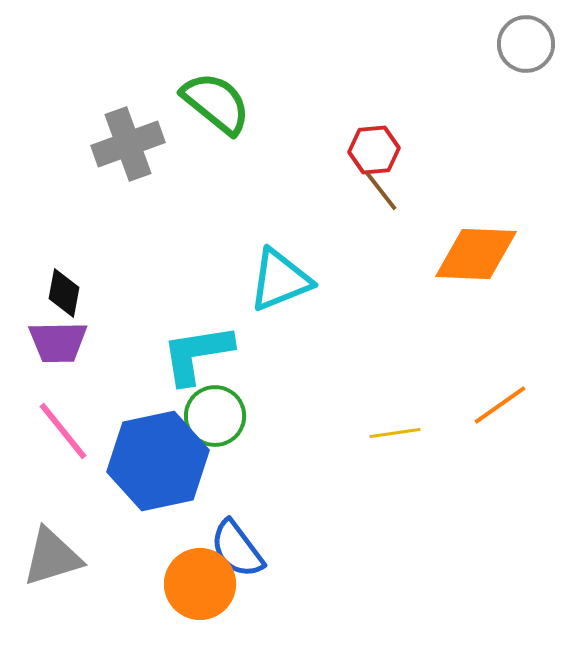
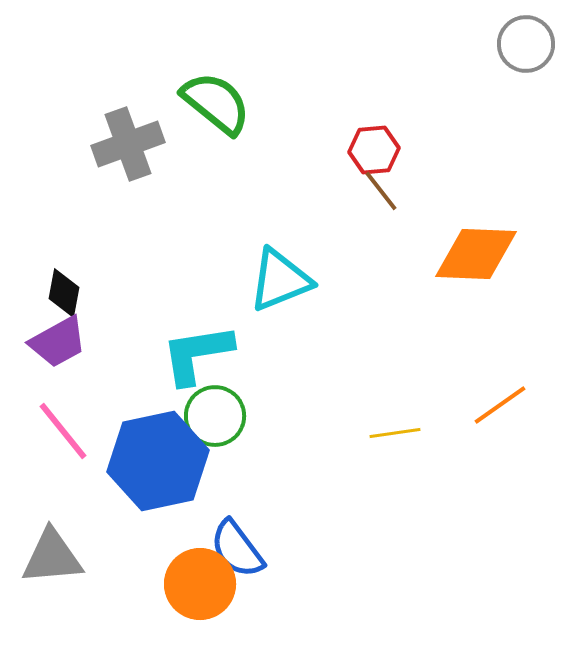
purple trapezoid: rotated 28 degrees counterclockwise
gray triangle: rotated 12 degrees clockwise
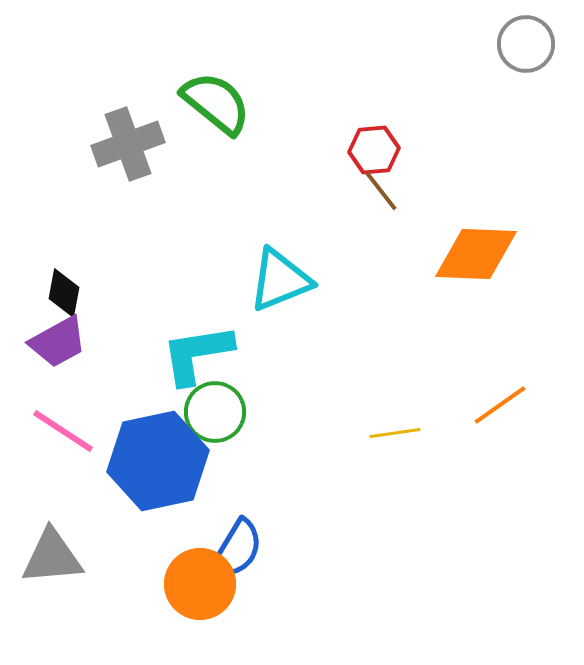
green circle: moved 4 px up
pink line: rotated 18 degrees counterclockwise
blue semicircle: rotated 112 degrees counterclockwise
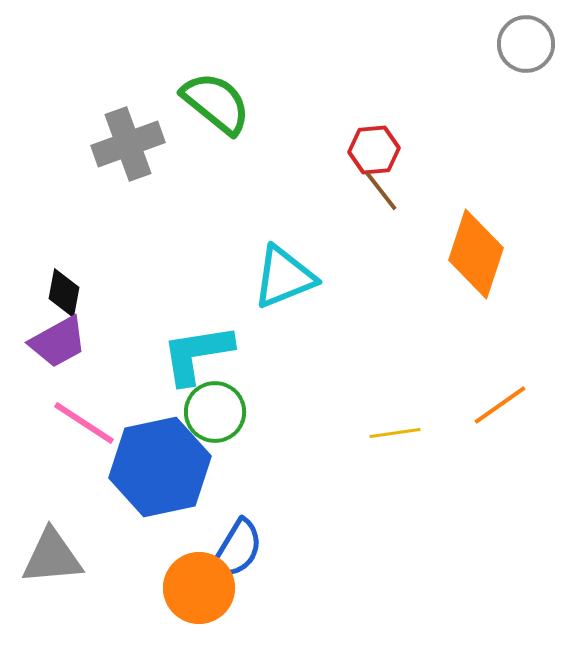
orange diamond: rotated 74 degrees counterclockwise
cyan triangle: moved 4 px right, 3 px up
pink line: moved 21 px right, 8 px up
blue hexagon: moved 2 px right, 6 px down
orange circle: moved 1 px left, 4 px down
